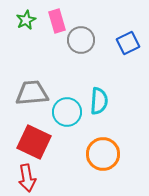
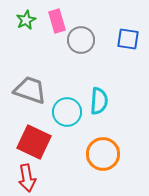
blue square: moved 4 px up; rotated 35 degrees clockwise
gray trapezoid: moved 2 px left, 3 px up; rotated 24 degrees clockwise
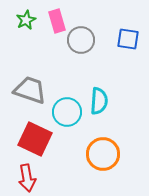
red square: moved 1 px right, 3 px up
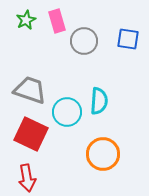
gray circle: moved 3 px right, 1 px down
red square: moved 4 px left, 5 px up
